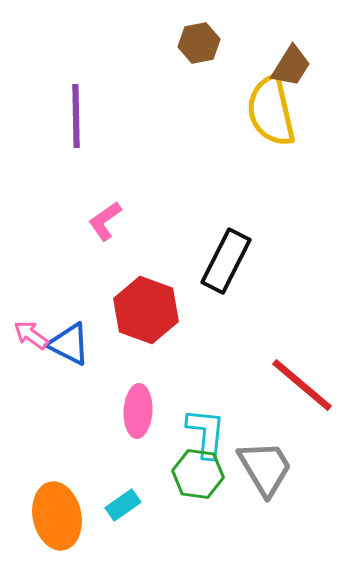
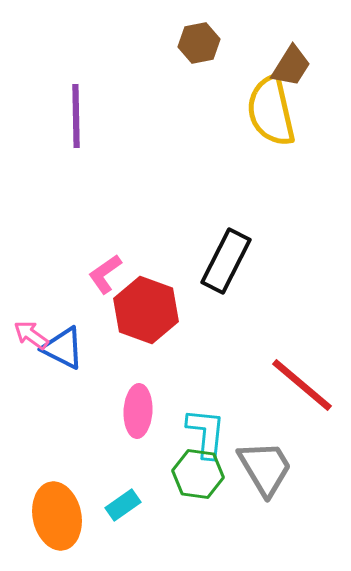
pink L-shape: moved 53 px down
blue triangle: moved 6 px left, 4 px down
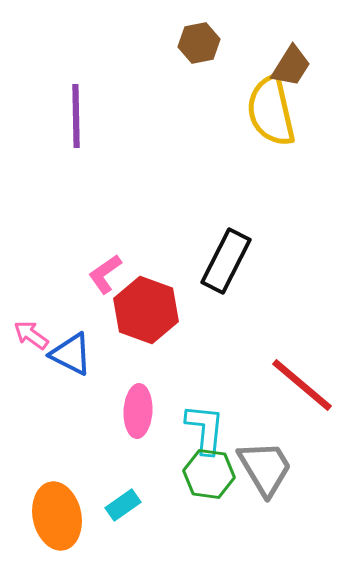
blue triangle: moved 8 px right, 6 px down
cyan L-shape: moved 1 px left, 4 px up
green hexagon: moved 11 px right
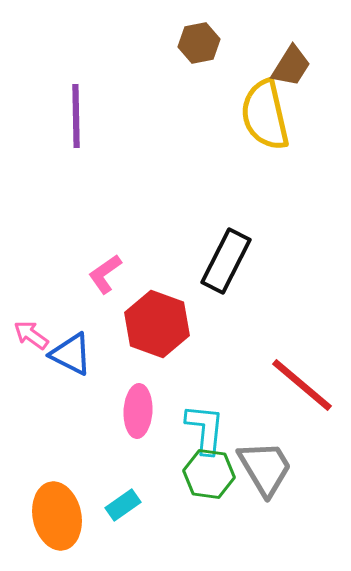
yellow semicircle: moved 6 px left, 4 px down
red hexagon: moved 11 px right, 14 px down
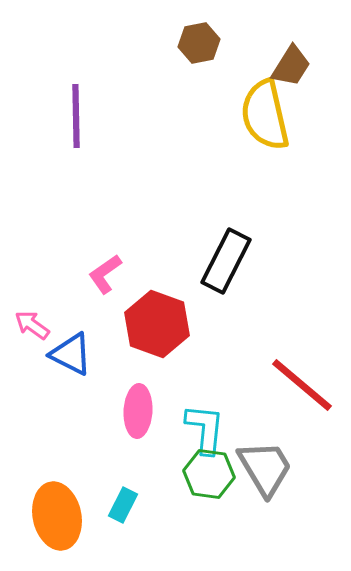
pink arrow: moved 1 px right, 10 px up
cyan rectangle: rotated 28 degrees counterclockwise
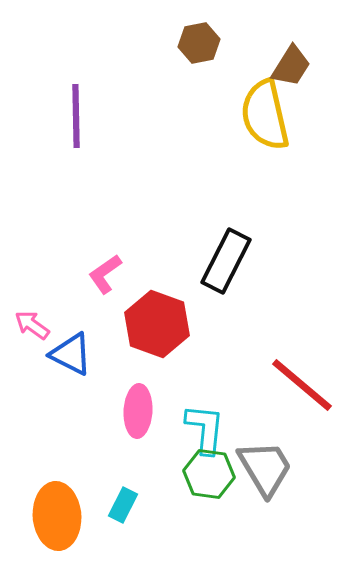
orange ellipse: rotated 8 degrees clockwise
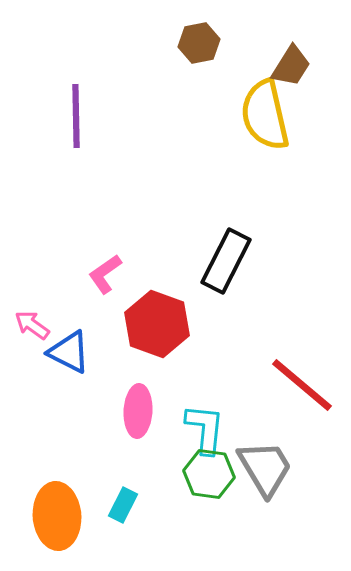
blue triangle: moved 2 px left, 2 px up
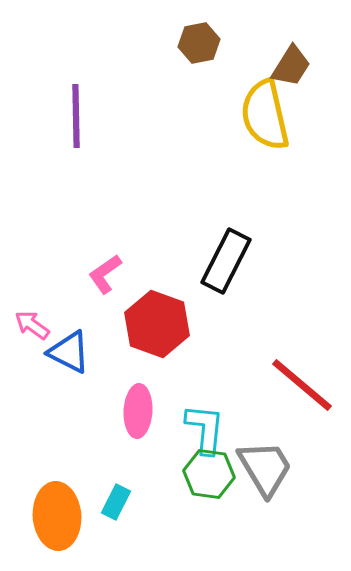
cyan rectangle: moved 7 px left, 3 px up
